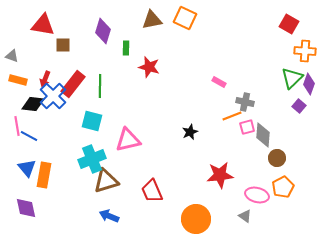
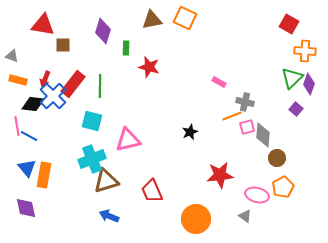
purple square at (299, 106): moved 3 px left, 3 px down
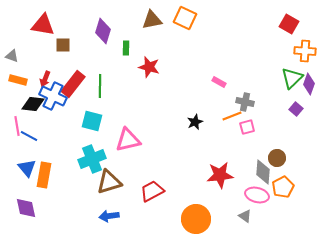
blue cross at (53, 96): rotated 20 degrees counterclockwise
black star at (190, 132): moved 5 px right, 10 px up
gray diamond at (263, 135): moved 37 px down
brown triangle at (106, 181): moved 3 px right, 1 px down
red trapezoid at (152, 191): rotated 85 degrees clockwise
blue arrow at (109, 216): rotated 30 degrees counterclockwise
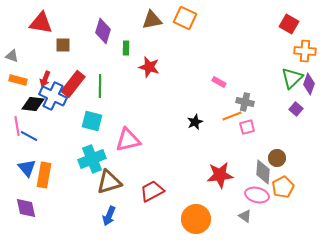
red triangle at (43, 25): moved 2 px left, 2 px up
blue arrow at (109, 216): rotated 60 degrees counterclockwise
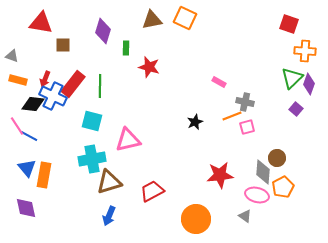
red square at (289, 24): rotated 12 degrees counterclockwise
pink line at (17, 126): rotated 24 degrees counterclockwise
cyan cross at (92, 159): rotated 12 degrees clockwise
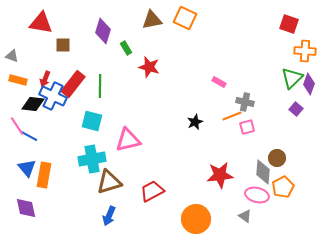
green rectangle at (126, 48): rotated 32 degrees counterclockwise
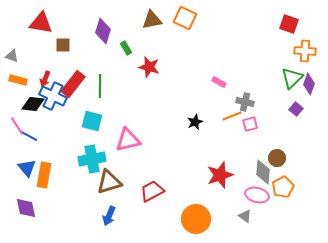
pink square at (247, 127): moved 3 px right, 3 px up
red star at (220, 175): rotated 12 degrees counterclockwise
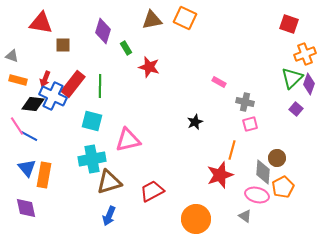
orange cross at (305, 51): moved 3 px down; rotated 25 degrees counterclockwise
orange line at (232, 116): moved 34 px down; rotated 54 degrees counterclockwise
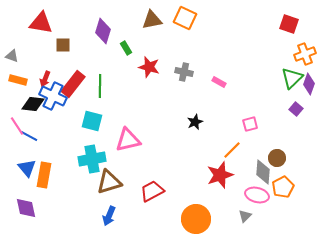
gray cross at (245, 102): moved 61 px left, 30 px up
orange line at (232, 150): rotated 30 degrees clockwise
gray triangle at (245, 216): rotated 40 degrees clockwise
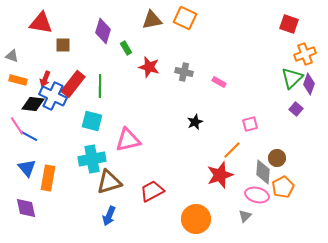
orange rectangle at (44, 175): moved 4 px right, 3 px down
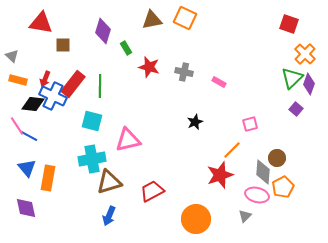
orange cross at (305, 54): rotated 25 degrees counterclockwise
gray triangle at (12, 56): rotated 24 degrees clockwise
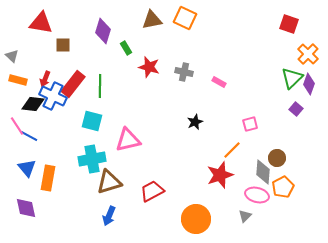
orange cross at (305, 54): moved 3 px right
